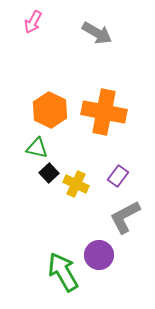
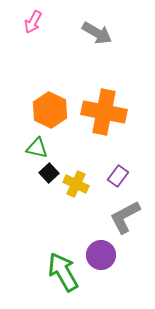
purple circle: moved 2 px right
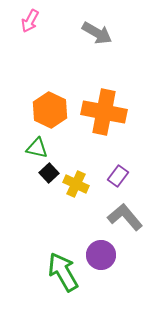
pink arrow: moved 3 px left, 1 px up
gray L-shape: rotated 78 degrees clockwise
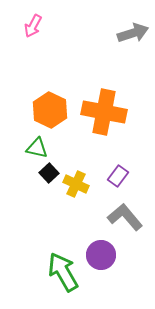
pink arrow: moved 3 px right, 5 px down
gray arrow: moved 36 px right; rotated 48 degrees counterclockwise
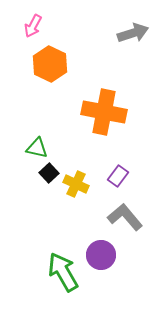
orange hexagon: moved 46 px up
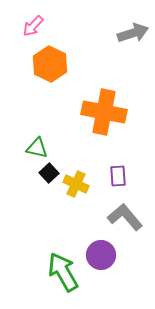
pink arrow: rotated 15 degrees clockwise
purple rectangle: rotated 40 degrees counterclockwise
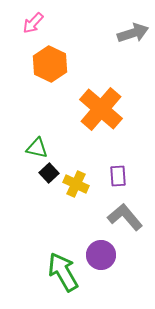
pink arrow: moved 3 px up
orange cross: moved 3 px left, 3 px up; rotated 30 degrees clockwise
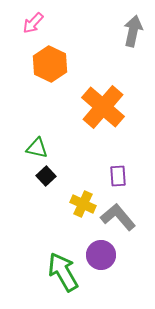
gray arrow: moved 2 px up; rotated 60 degrees counterclockwise
orange cross: moved 2 px right, 2 px up
black square: moved 3 px left, 3 px down
yellow cross: moved 7 px right, 20 px down
gray L-shape: moved 7 px left
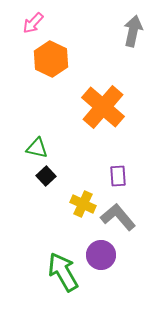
orange hexagon: moved 1 px right, 5 px up
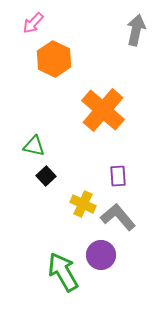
gray arrow: moved 3 px right, 1 px up
orange hexagon: moved 3 px right
orange cross: moved 3 px down
green triangle: moved 3 px left, 2 px up
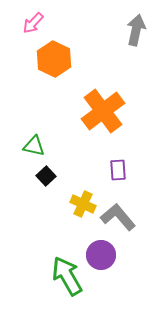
orange cross: moved 1 px down; rotated 12 degrees clockwise
purple rectangle: moved 6 px up
green arrow: moved 4 px right, 4 px down
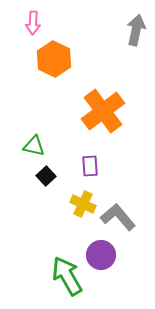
pink arrow: rotated 40 degrees counterclockwise
purple rectangle: moved 28 px left, 4 px up
